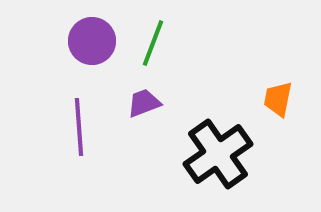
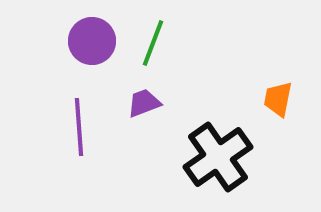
black cross: moved 3 px down
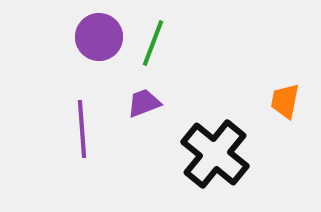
purple circle: moved 7 px right, 4 px up
orange trapezoid: moved 7 px right, 2 px down
purple line: moved 3 px right, 2 px down
black cross: moved 3 px left, 3 px up; rotated 16 degrees counterclockwise
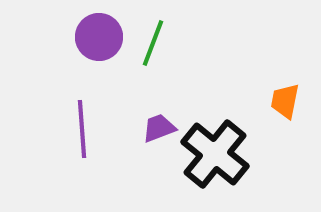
purple trapezoid: moved 15 px right, 25 px down
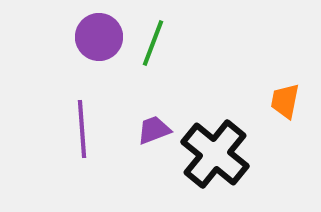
purple trapezoid: moved 5 px left, 2 px down
